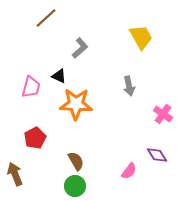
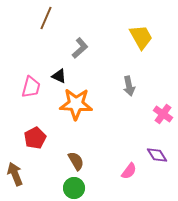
brown line: rotated 25 degrees counterclockwise
green circle: moved 1 px left, 2 px down
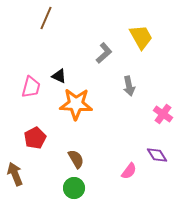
gray L-shape: moved 24 px right, 5 px down
brown semicircle: moved 2 px up
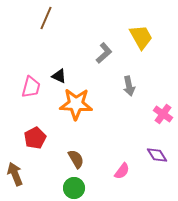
pink semicircle: moved 7 px left
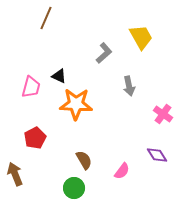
brown semicircle: moved 8 px right, 1 px down
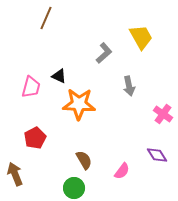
orange star: moved 3 px right
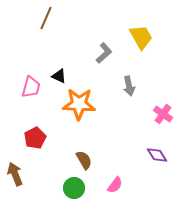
pink semicircle: moved 7 px left, 14 px down
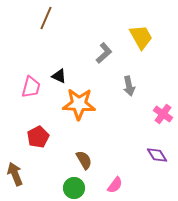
red pentagon: moved 3 px right, 1 px up
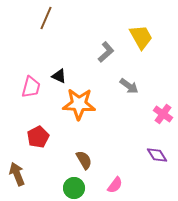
gray L-shape: moved 2 px right, 1 px up
gray arrow: rotated 42 degrees counterclockwise
brown arrow: moved 2 px right
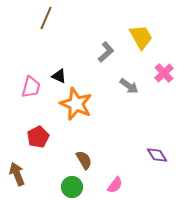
orange star: moved 3 px left; rotated 20 degrees clockwise
pink cross: moved 1 px right, 41 px up; rotated 12 degrees clockwise
green circle: moved 2 px left, 1 px up
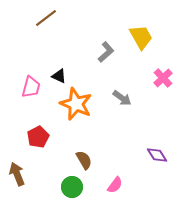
brown line: rotated 30 degrees clockwise
pink cross: moved 1 px left, 5 px down
gray arrow: moved 7 px left, 12 px down
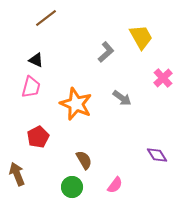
black triangle: moved 23 px left, 16 px up
